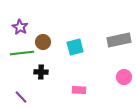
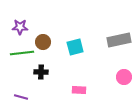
purple star: rotated 28 degrees counterclockwise
purple line: rotated 32 degrees counterclockwise
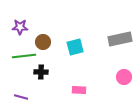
gray rectangle: moved 1 px right, 1 px up
green line: moved 2 px right, 3 px down
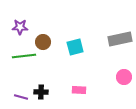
black cross: moved 20 px down
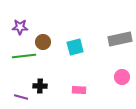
pink circle: moved 2 px left
black cross: moved 1 px left, 6 px up
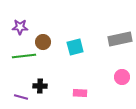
pink rectangle: moved 1 px right, 3 px down
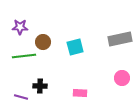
pink circle: moved 1 px down
